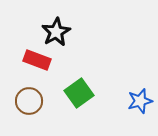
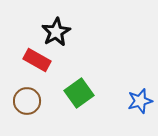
red rectangle: rotated 8 degrees clockwise
brown circle: moved 2 px left
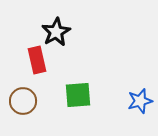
red rectangle: rotated 48 degrees clockwise
green square: moved 1 px left, 2 px down; rotated 32 degrees clockwise
brown circle: moved 4 px left
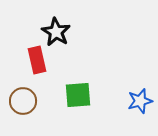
black star: rotated 12 degrees counterclockwise
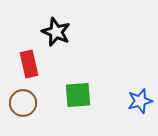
black star: rotated 8 degrees counterclockwise
red rectangle: moved 8 px left, 4 px down
brown circle: moved 2 px down
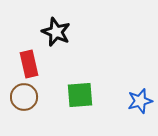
green square: moved 2 px right
brown circle: moved 1 px right, 6 px up
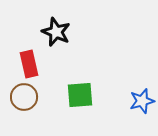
blue star: moved 2 px right
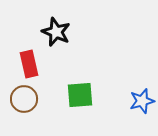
brown circle: moved 2 px down
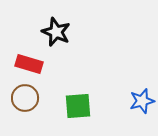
red rectangle: rotated 60 degrees counterclockwise
green square: moved 2 px left, 11 px down
brown circle: moved 1 px right, 1 px up
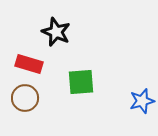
green square: moved 3 px right, 24 px up
